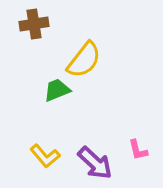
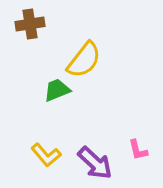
brown cross: moved 4 px left
yellow L-shape: moved 1 px right, 1 px up
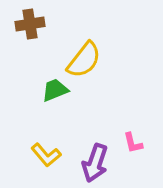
green trapezoid: moved 2 px left
pink L-shape: moved 5 px left, 7 px up
purple arrow: rotated 66 degrees clockwise
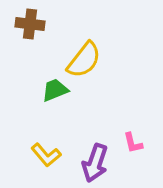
brown cross: rotated 16 degrees clockwise
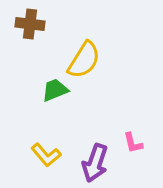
yellow semicircle: rotated 6 degrees counterclockwise
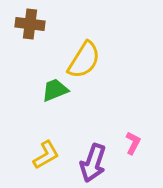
pink L-shape: rotated 140 degrees counterclockwise
yellow L-shape: rotated 80 degrees counterclockwise
purple arrow: moved 2 px left
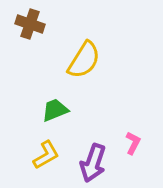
brown cross: rotated 12 degrees clockwise
green trapezoid: moved 20 px down
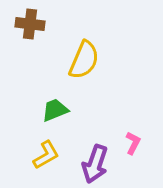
brown cross: rotated 12 degrees counterclockwise
yellow semicircle: rotated 9 degrees counterclockwise
purple arrow: moved 2 px right, 1 px down
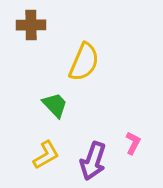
brown cross: moved 1 px right, 1 px down; rotated 8 degrees counterclockwise
yellow semicircle: moved 2 px down
green trapezoid: moved 5 px up; rotated 68 degrees clockwise
purple arrow: moved 2 px left, 3 px up
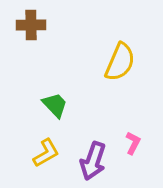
yellow semicircle: moved 36 px right
yellow L-shape: moved 2 px up
